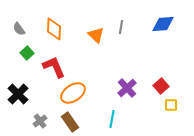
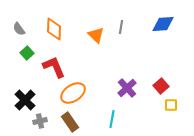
black cross: moved 7 px right, 6 px down
gray cross: rotated 24 degrees clockwise
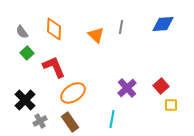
gray semicircle: moved 3 px right, 3 px down
gray cross: rotated 16 degrees counterclockwise
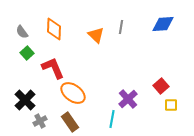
red L-shape: moved 1 px left, 1 px down
purple cross: moved 1 px right, 11 px down
orange ellipse: rotated 70 degrees clockwise
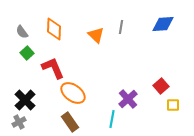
yellow square: moved 2 px right
gray cross: moved 21 px left, 1 px down
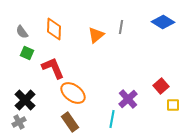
blue diamond: moved 2 px up; rotated 35 degrees clockwise
orange triangle: rotated 36 degrees clockwise
green square: rotated 24 degrees counterclockwise
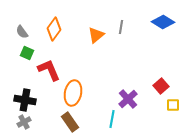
orange diamond: rotated 35 degrees clockwise
red L-shape: moved 4 px left, 2 px down
orange ellipse: rotated 65 degrees clockwise
black cross: rotated 35 degrees counterclockwise
gray cross: moved 5 px right
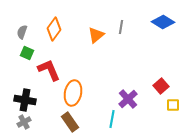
gray semicircle: rotated 56 degrees clockwise
